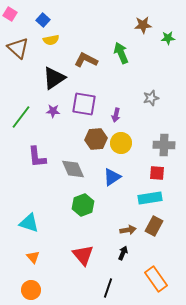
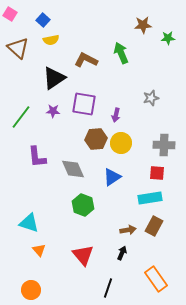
green hexagon: rotated 20 degrees counterclockwise
black arrow: moved 1 px left
orange triangle: moved 6 px right, 7 px up
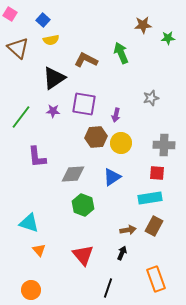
brown hexagon: moved 2 px up
gray diamond: moved 5 px down; rotated 70 degrees counterclockwise
orange rectangle: rotated 15 degrees clockwise
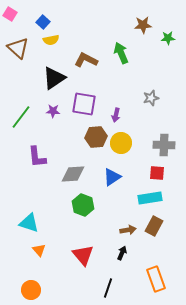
blue square: moved 2 px down
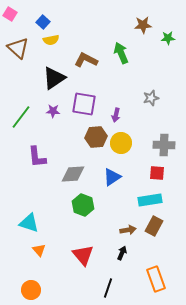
cyan rectangle: moved 2 px down
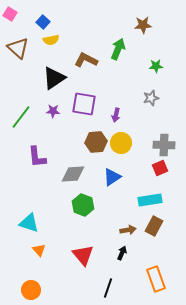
green star: moved 12 px left, 28 px down
green arrow: moved 3 px left, 4 px up; rotated 45 degrees clockwise
brown hexagon: moved 5 px down
red square: moved 3 px right, 5 px up; rotated 28 degrees counterclockwise
